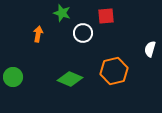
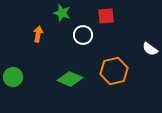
white circle: moved 2 px down
white semicircle: rotated 70 degrees counterclockwise
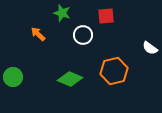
orange arrow: rotated 56 degrees counterclockwise
white semicircle: moved 1 px up
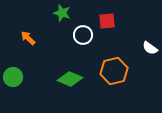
red square: moved 1 px right, 5 px down
orange arrow: moved 10 px left, 4 px down
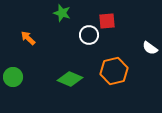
white circle: moved 6 px right
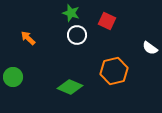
green star: moved 9 px right
red square: rotated 30 degrees clockwise
white circle: moved 12 px left
green diamond: moved 8 px down
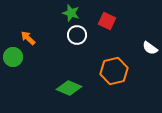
green circle: moved 20 px up
green diamond: moved 1 px left, 1 px down
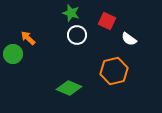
white semicircle: moved 21 px left, 9 px up
green circle: moved 3 px up
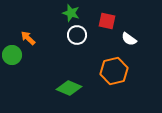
red square: rotated 12 degrees counterclockwise
green circle: moved 1 px left, 1 px down
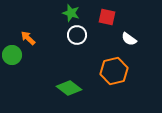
red square: moved 4 px up
green diamond: rotated 15 degrees clockwise
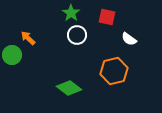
green star: rotated 18 degrees clockwise
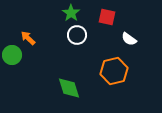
green diamond: rotated 35 degrees clockwise
